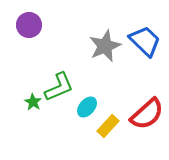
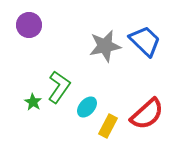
gray star: rotated 12 degrees clockwise
green L-shape: rotated 32 degrees counterclockwise
yellow rectangle: rotated 15 degrees counterclockwise
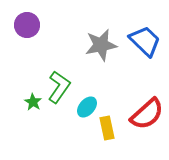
purple circle: moved 2 px left
gray star: moved 4 px left, 1 px up
yellow rectangle: moved 1 px left, 2 px down; rotated 40 degrees counterclockwise
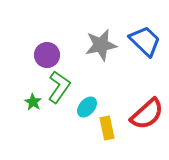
purple circle: moved 20 px right, 30 px down
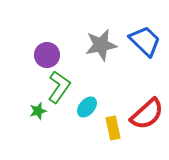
green star: moved 5 px right, 9 px down; rotated 24 degrees clockwise
yellow rectangle: moved 6 px right
